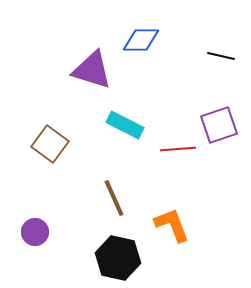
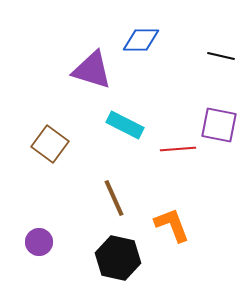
purple square: rotated 30 degrees clockwise
purple circle: moved 4 px right, 10 px down
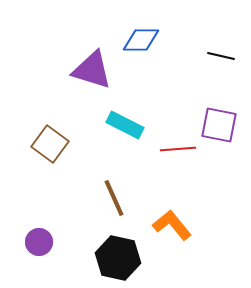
orange L-shape: rotated 18 degrees counterclockwise
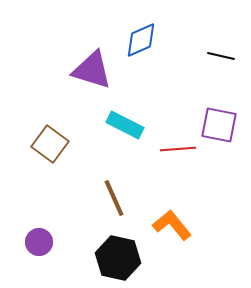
blue diamond: rotated 24 degrees counterclockwise
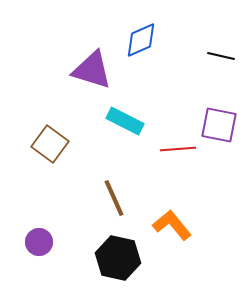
cyan rectangle: moved 4 px up
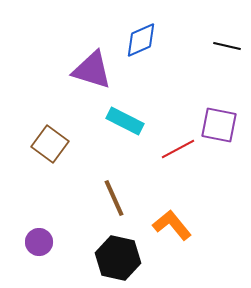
black line: moved 6 px right, 10 px up
red line: rotated 24 degrees counterclockwise
